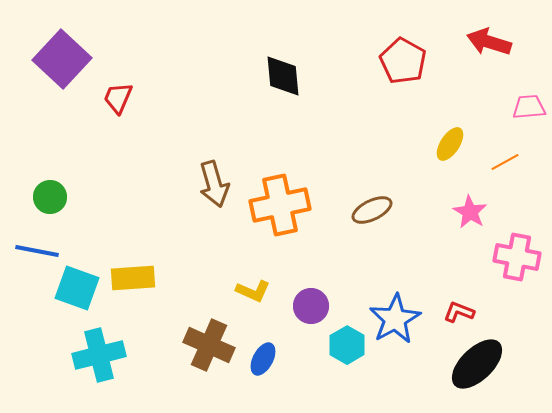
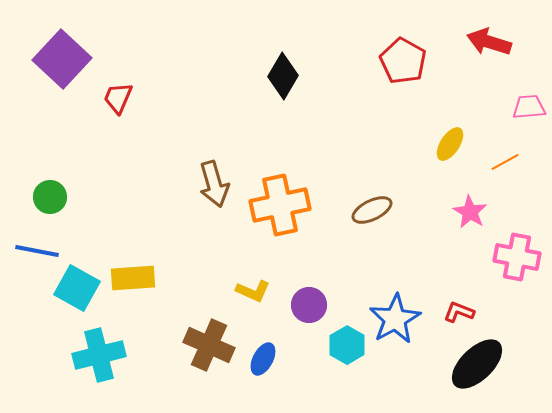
black diamond: rotated 36 degrees clockwise
cyan square: rotated 9 degrees clockwise
purple circle: moved 2 px left, 1 px up
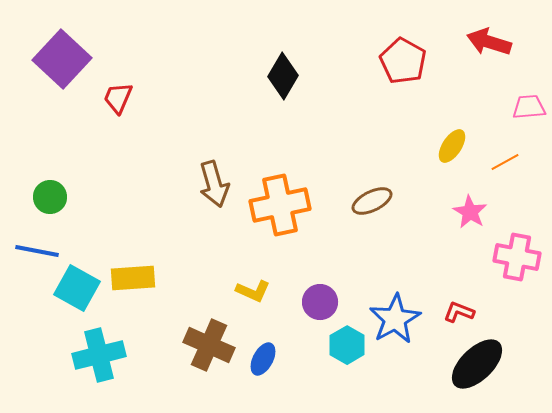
yellow ellipse: moved 2 px right, 2 px down
brown ellipse: moved 9 px up
purple circle: moved 11 px right, 3 px up
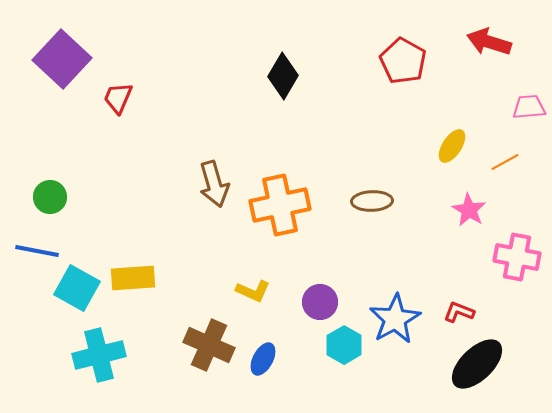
brown ellipse: rotated 24 degrees clockwise
pink star: moved 1 px left, 2 px up
cyan hexagon: moved 3 px left
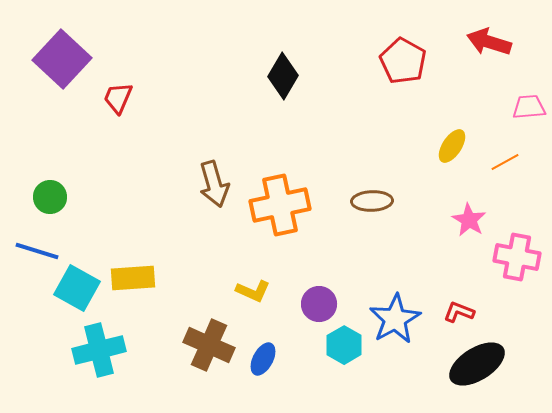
pink star: moved 10 px down
blue line: rotated 6 degrees clockwise
purple circle: moved 1 px left, 2 px down
cyan cross: moved 5 px up
black ellipse: rotated 12 degrees clockwise
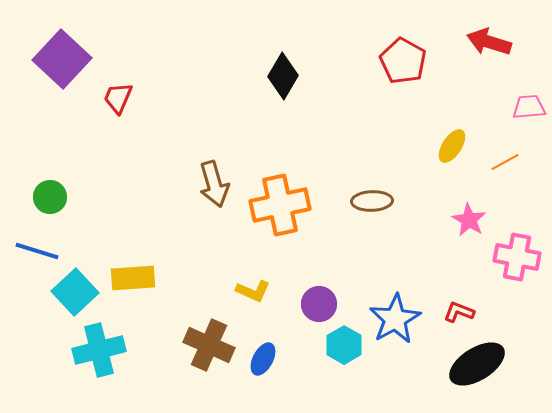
cyan square: moved 2 px left, 4 px down; rotated 18 degrees clockwise
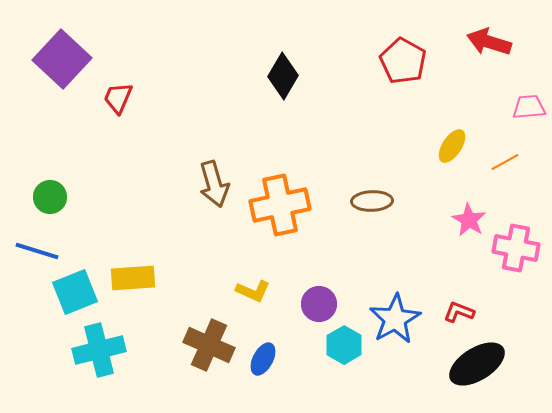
pink cross: moved 1 px left, 9 px up
cyan square: rotated 21 degrees clockwise
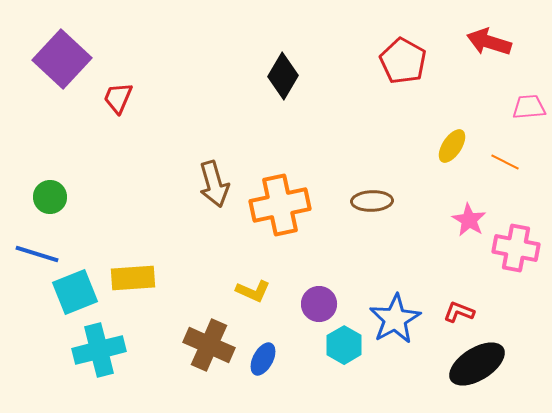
orange line: rotated 56 degrees clockwise
blue line: moved 3 px down
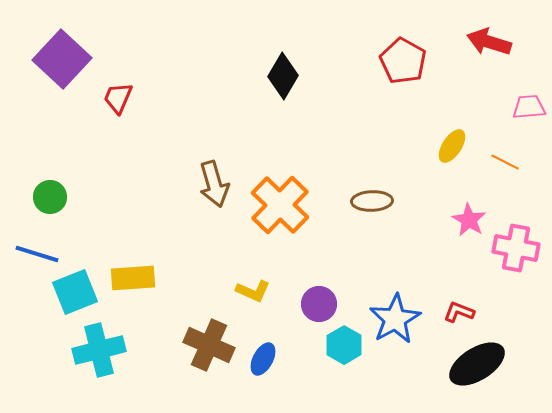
orange cross: rotated 34 degrees counterclockwise
